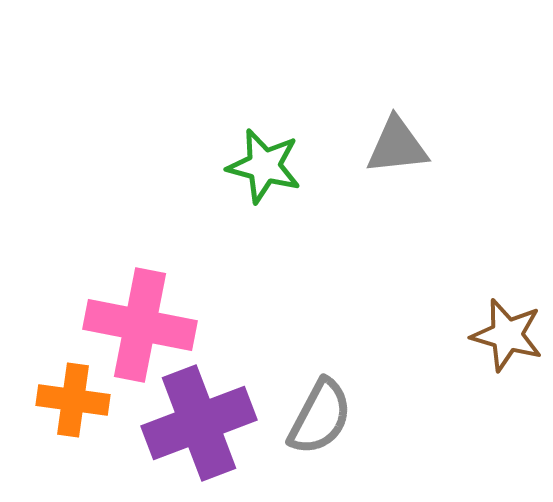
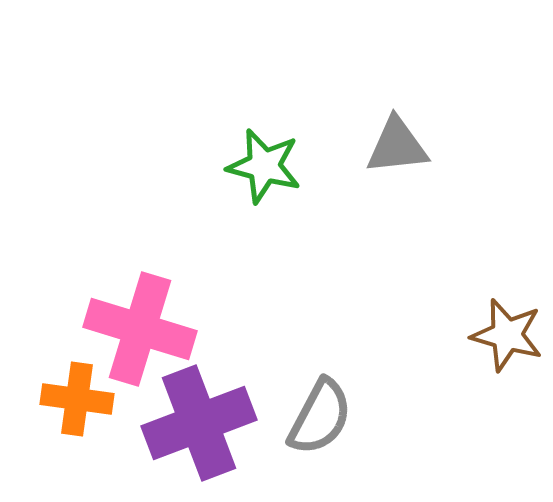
pink cross: moved 4 px down; rotated 6 degrees clockwise
orange cross: moved 4 px right, 1 px up
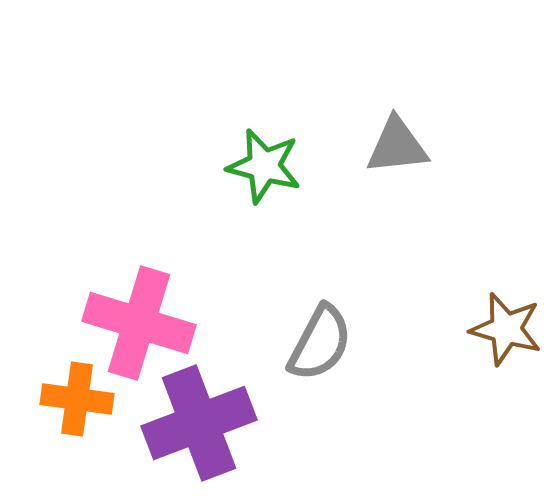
pink cross: moved 1 px left, 6 px up
brown star: moved 1 px left, 6 px up
gray semicircle: moved 74 px up
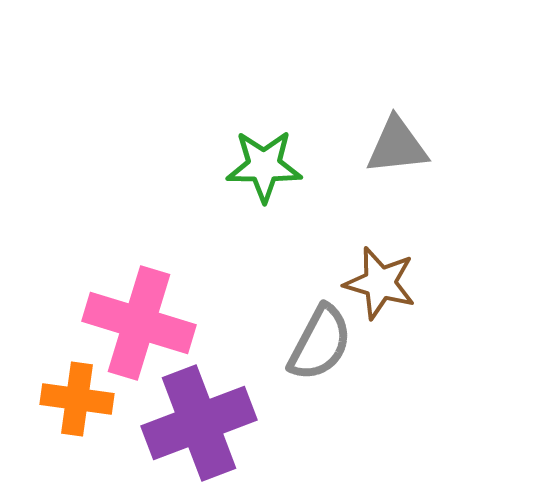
green star: rotated 14 degrees counterclockwise
brown star: moved 126 px left, 46 px up
